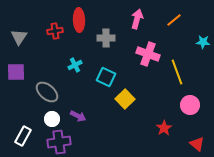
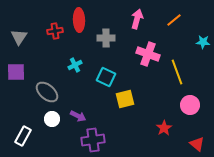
yellow square: rotated 30 degrees clockwise
purple cross: moved 34 px right, 2 px up
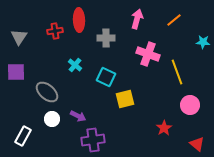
cyan cross: rotated 24 degrees counterclockwise
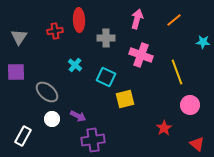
pink cross: moved 7 px left, 1 px down
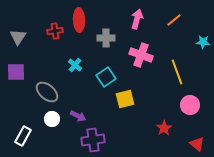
gray triangle: moved 1 px left
cyan square: rotated 30 degrees clockwise
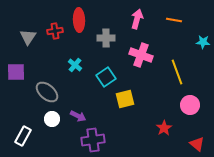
orange line: rotated 49 degrees clockwise
gray triangle: moved 10 px right
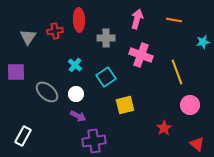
cyan star: rotated 16 degrees counterclockwise
yellow square: moved 6 px down
white circle: moved 24 px right, 25 px up
purple cross: moved 1 px right, 1 px down
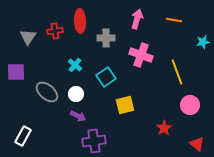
red ellipse: moved 1 px right, 1 px down
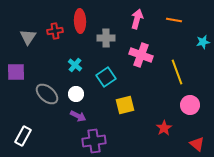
gray ellipse: moved 2 px down
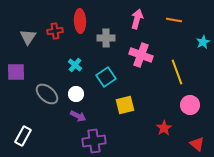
cyan star: rotated 16 degrees counterclockwise
